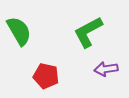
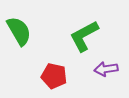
green L-shape: moved 4 px left, 4 px down
red pentagon: moved 8 px right
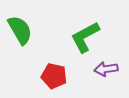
green semicircle: moved 1 px right, 1 px up
green L-shape: moved 1 px right, 1 px down
